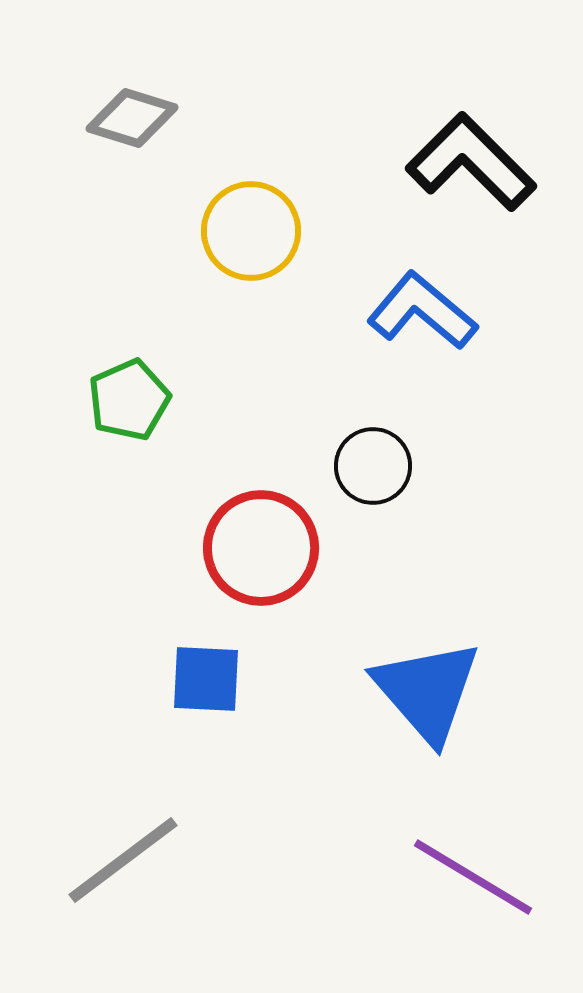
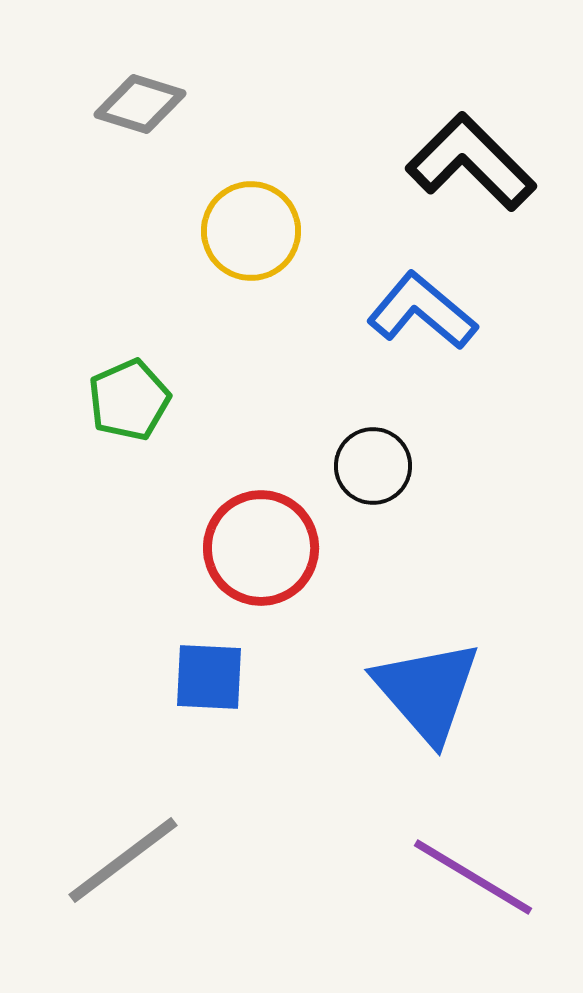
gray diamond: moved 8 px right, 14 px up
blue square: moved 3 px right, 2 px up
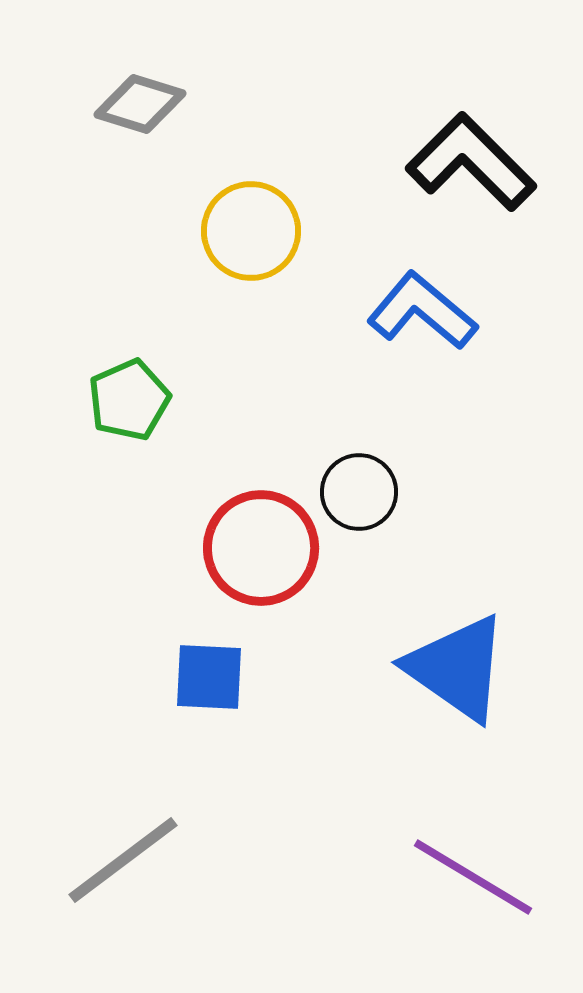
black circle: moved 14 px left, 26 px down
blue triangle: moved 30 px right, 23 px up; rotated 14 degrees counterclockwise
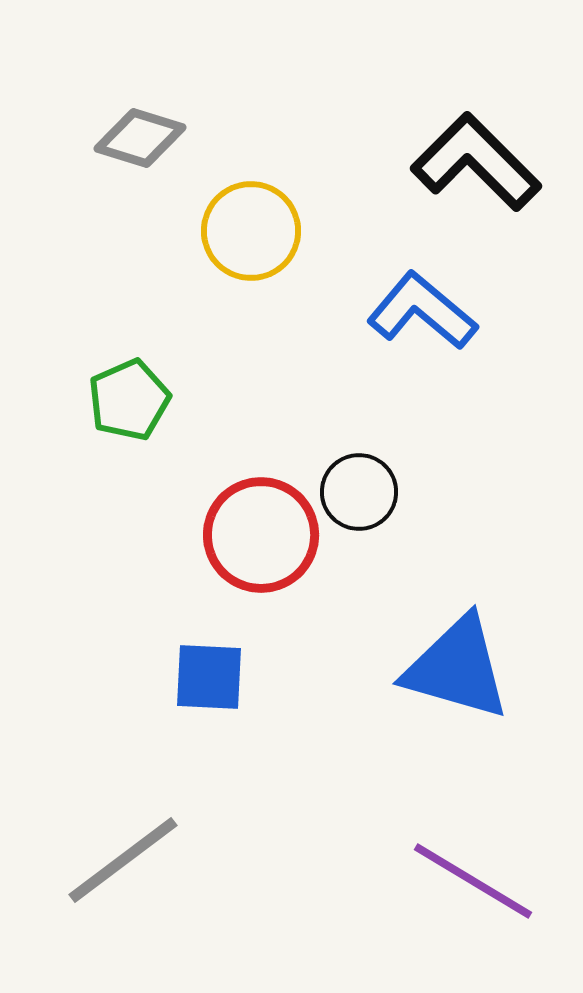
gray diamond: moved 34 px down
black L-shape: moved 5 px right
red circle: moved 13 px up
blue triangle: rotated 19 degrees counterclockwise
purple line: moved 4 px down
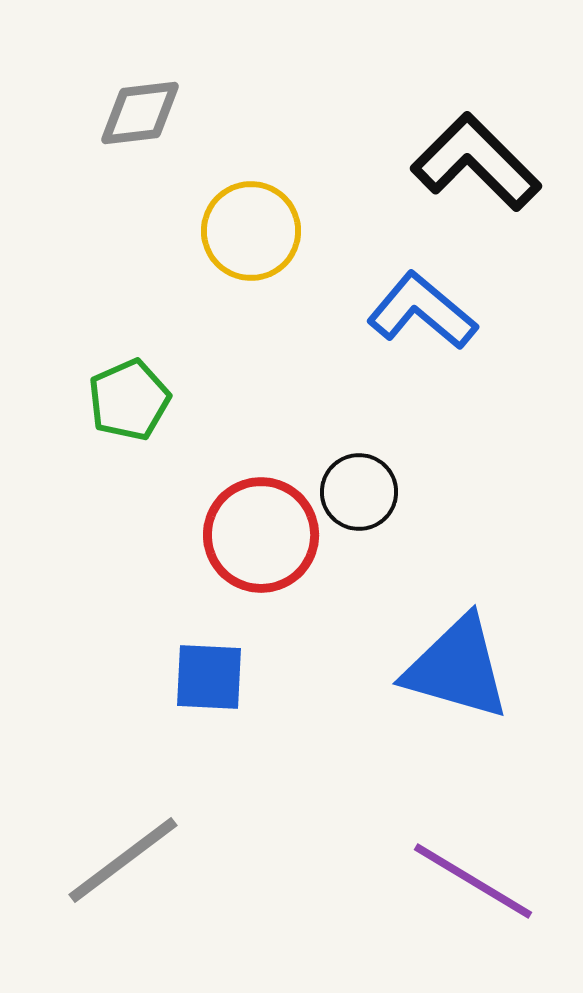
gray diamond: moved 25 px up; rotated 24 degrees counterclockwise
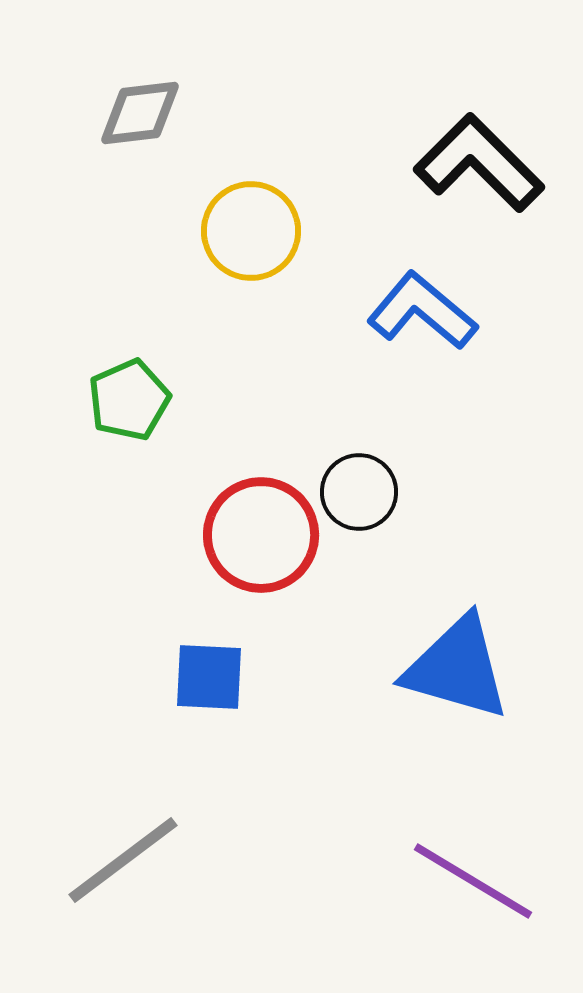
black L-shape: moved 3 px right, 1 px down
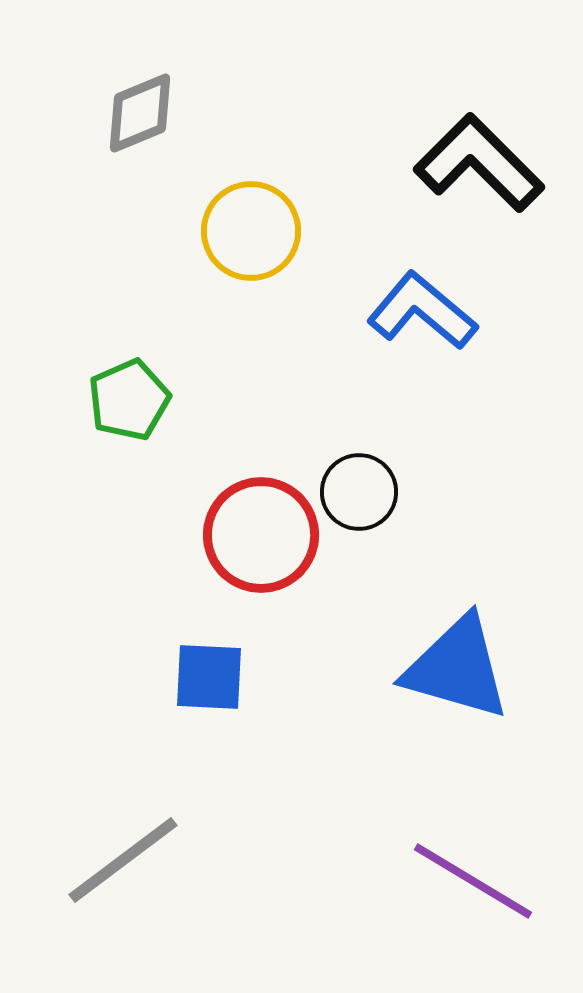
gray diamond: rotated 16 degrees counterclockwise
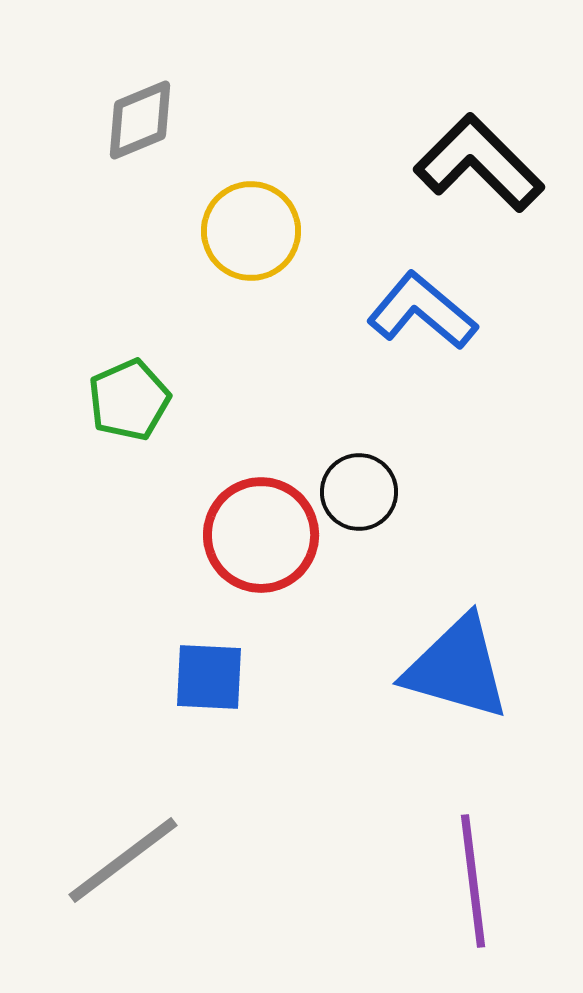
gray diamond: moved 7 px down
purple line: rotated 52 degrees clockwise
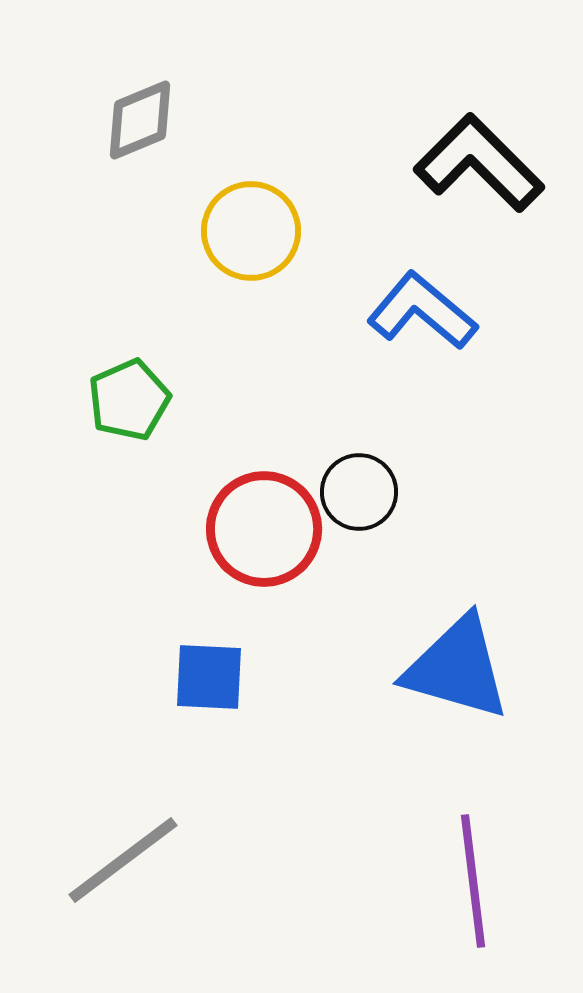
red circle: moved 3 px right, 6 px up
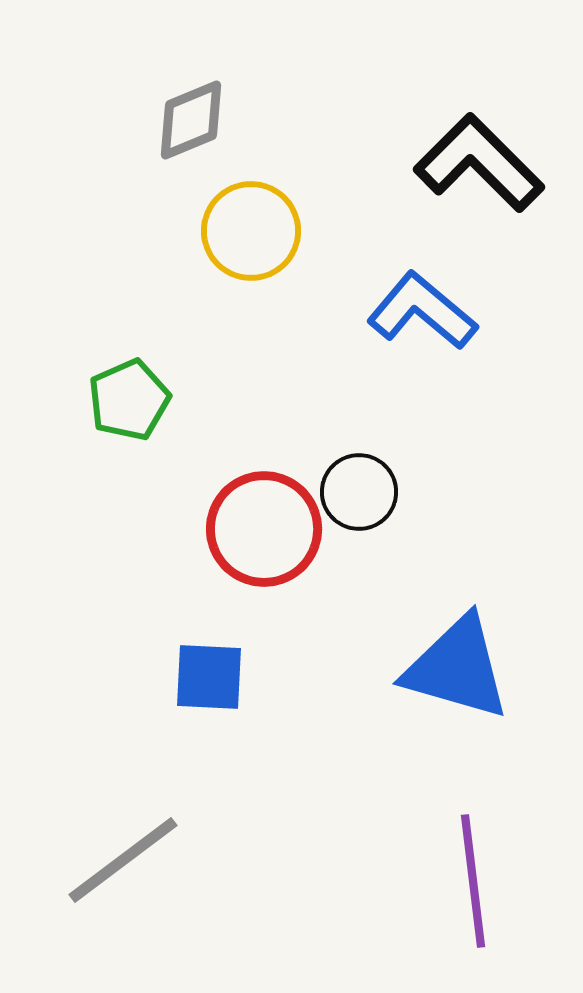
gray diamond: moved 51 px right
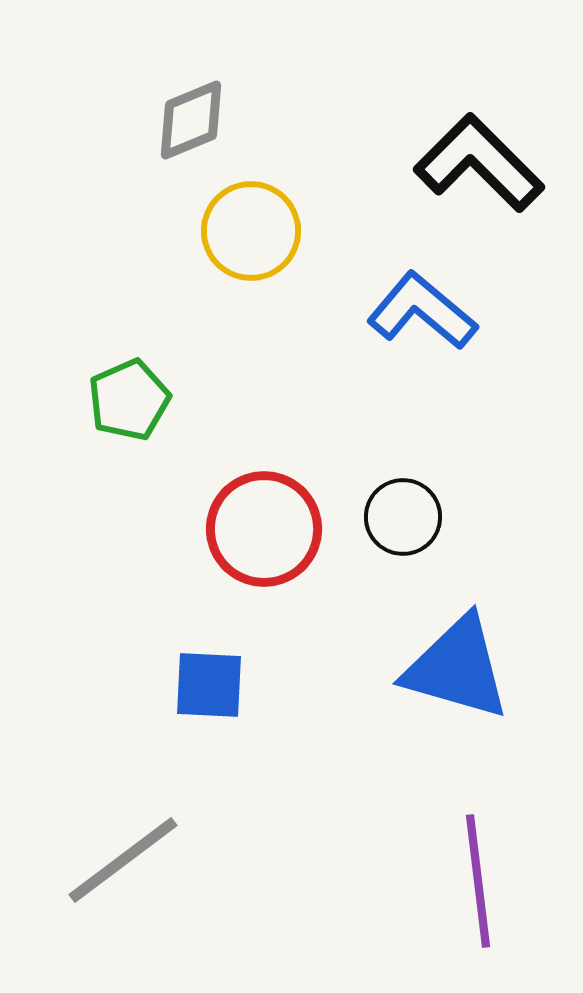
black circle: moved 44 px right, 25 px down
blue square: moved 8 px down
purple line: moved 5 px right
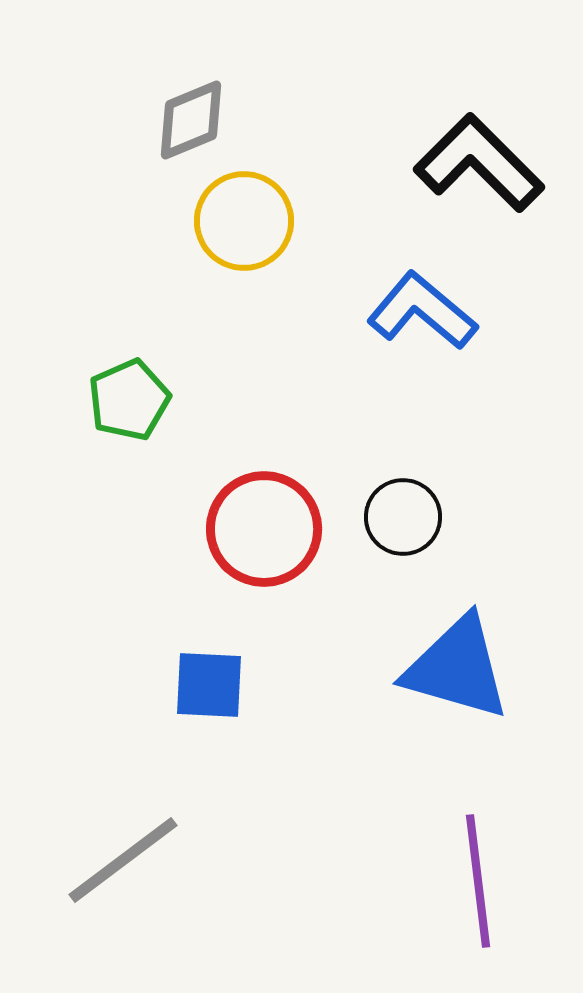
yellow circle: moved 7 px left, 10 px up
